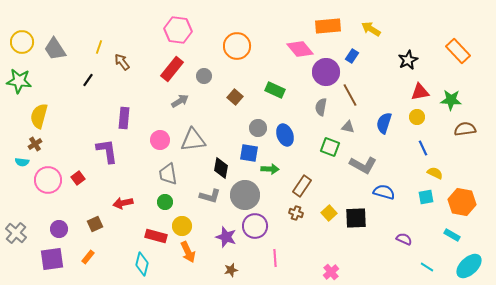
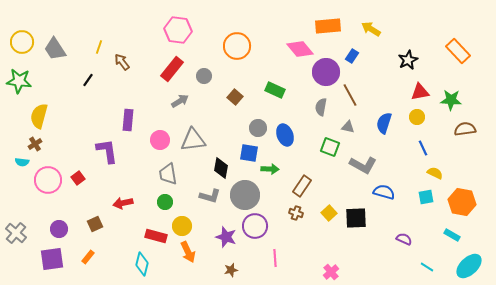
purple rectangle at (124, 118): moved 4 px right, 2 px down
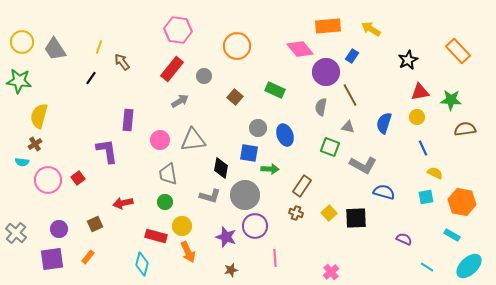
black line at (88, 80): moved 3 px right, 2 px up
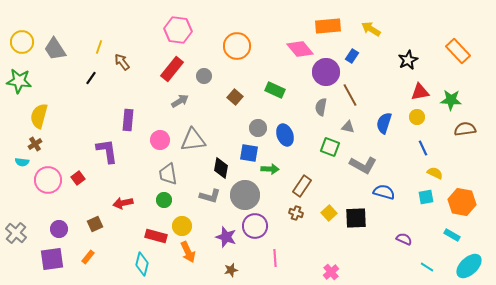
green circle at (165, 202): moved 1 px left, 2 px up
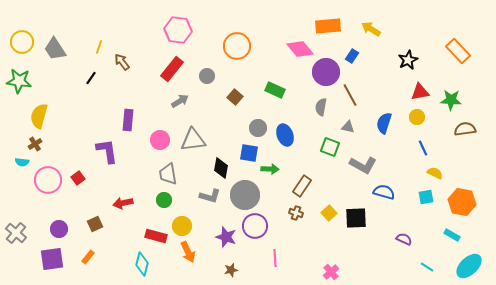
gray circle at (204, 76): moved 3 px right
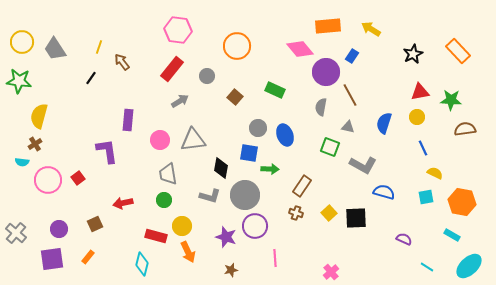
black star at (408, 60): moved 5 px right, 6 px up
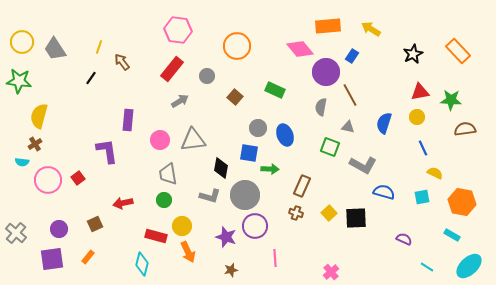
brown rectangle at (302, 186): rotated 10 degrees counterclockwise
cyan square at (426, 197): moved 4 px left
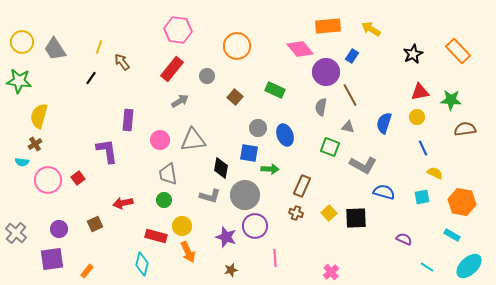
orange rectangle at (88, 257): moved 1 px left, 14 px down
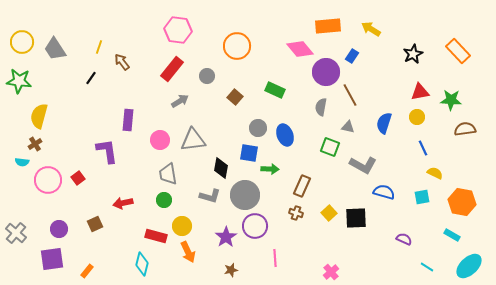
purple star at (226, 237): rotated 20 degrees clockwise
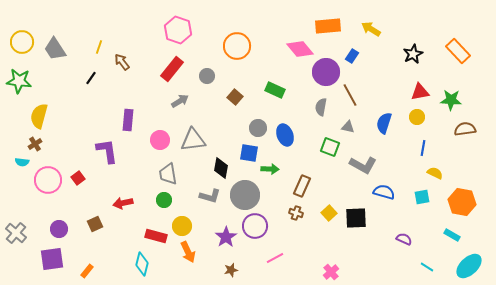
pink hexagon at (178, 30): rotated 12 degrees clockwise
blue line at (423, 148): rotated 35 degrees clockwise
pink line at (275, 258): rotated 66 degrees clockwise
